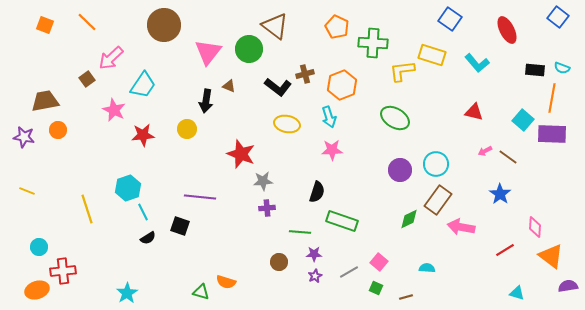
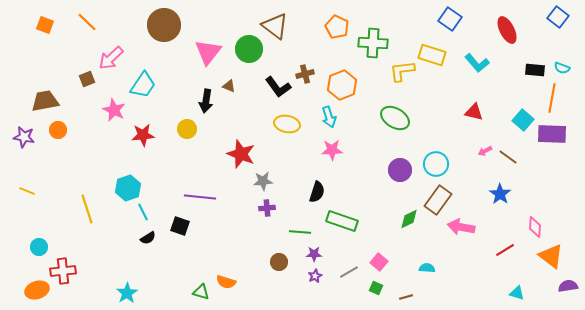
brown square at (87, 79): rotated 14 degrees clockwise
black L-shape at (278, 87): rotated 16 degrees clockwise
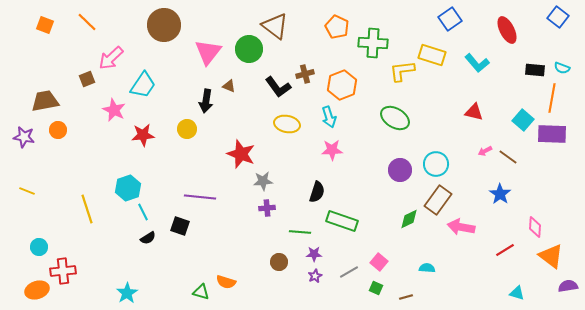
blue square at (450, 19): rotated 20 degrees clockwise
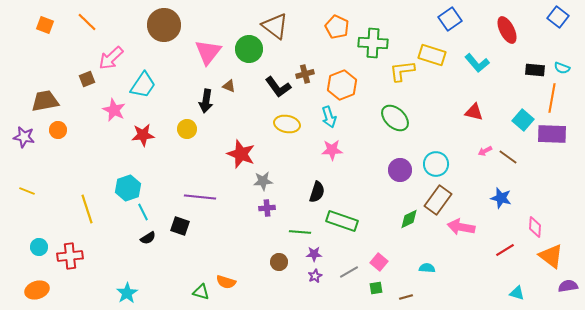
green ellipse at (395, 118): rotated 12 degrees clockwise
blue star at (500, 194): moved 1 px right, 4 px down; rotated 20 degrees counterclockwise
red cross at (63, 271): moved 7 px right, 15 px up
green square at (376, 288): rotated 32 degrees counterclockwise
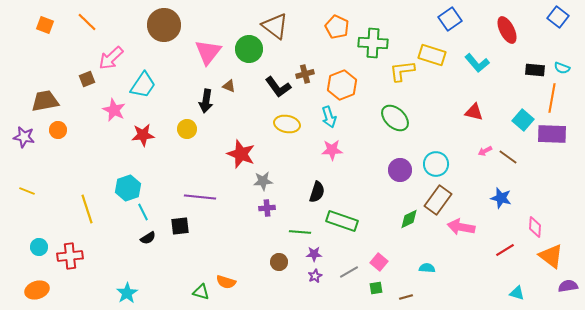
black square at (180, 226): rotated 24 degrees counterclockwise
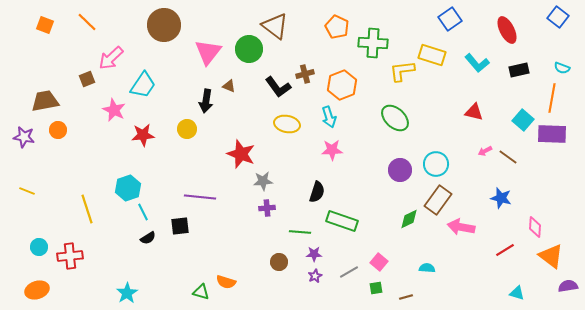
black rectangle at (535, 70): moved 16 px left; rotated 18 degrees counterclockwise
